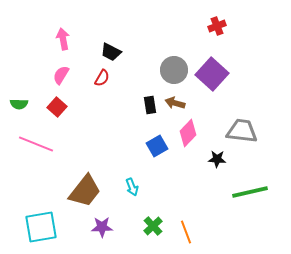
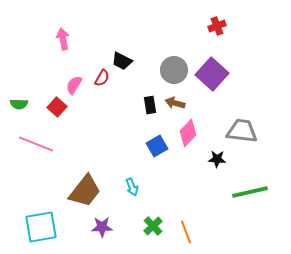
black trapezoid: moved 11 px right, 9 px down
pink semicircle: moved 13 px right, 10 px down
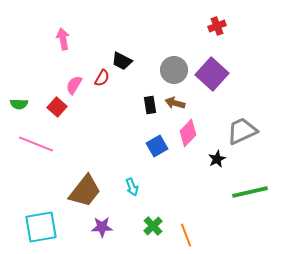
gray trapezoid: rotated 32 degrees counterclockwise
black star: rotated 30 degrees counterclockwise
orange line: moved 3 px down
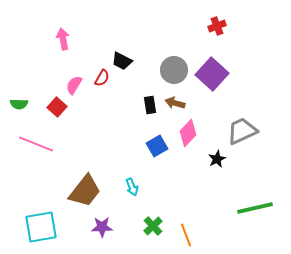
green line: moved 5 px right, 16 px down
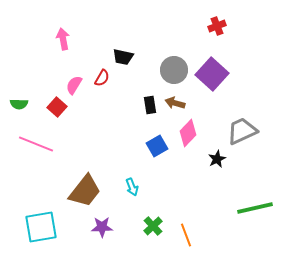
black trapezoid: moved 1 px right, 4 px up; rotated 15 degrees counterclockwise
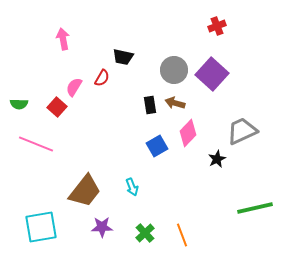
pink semicircle: moved 2 px down
green cross: moved 8 px left, 7 px down
orange line: moved 4 px left
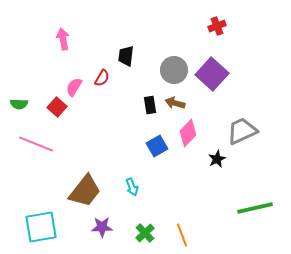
black trapezoid: moved 3 px right, 1 px up; rotated 85 degrees clockwise
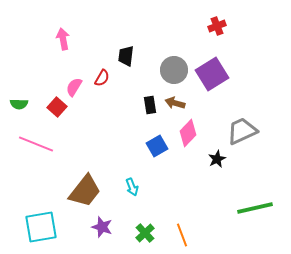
purple square: rotated 16 degrees clockwise
purple star: rotated 20 degrees clockwise
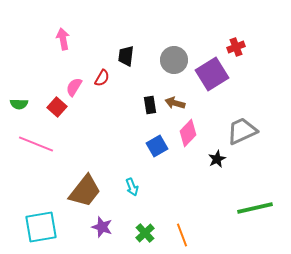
red cross: moved 19 px right, 21 px down
gray circle: moved 10 px up
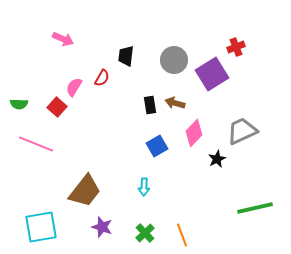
pink arrow: rotated 125 degrees clockwise
pink diamond: moved 6 px right
cyan arrow: moved 12 px right; rotated 24 degrees clockwise
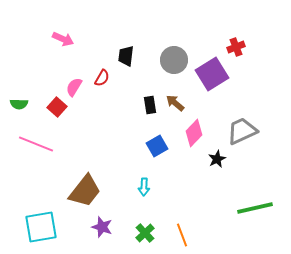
brown arrow: rotated 24 degrees clockwise
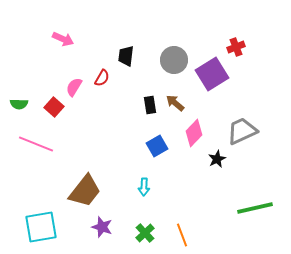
red square: moved 3 px left
